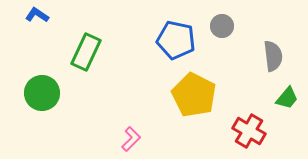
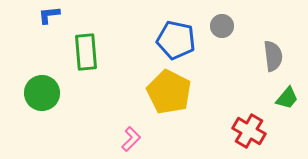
blue L-shape: moved 12 px right; rotated 40 degrees counterclockwise
green rectangle: rotated 30 degrees counterclockwise
yellow pentagon: moved 25 px left, 3 px up
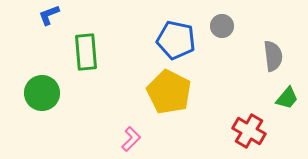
blue L-shape: rotated 15 degrees counterclockwise
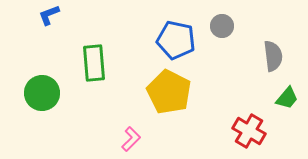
green rectangle: moved 8 px right, 11 px down
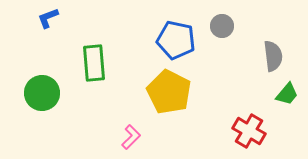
blue L-shape: moved 1 px left, 3 px down
green trapezoid: moved 4 px up
pink L-shape: moved 2 px up
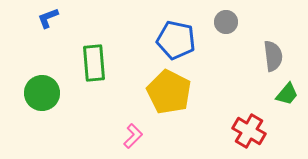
gray circle: moved 4 px right, 4 px up
pink L-shape: moved 2 px right, 1 px up
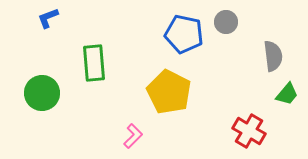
blue pentagon: moved 8 px right, 6 px up
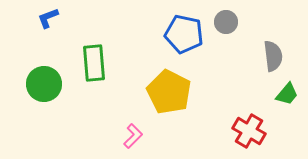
green circle: moved 2 px right, 9 px up
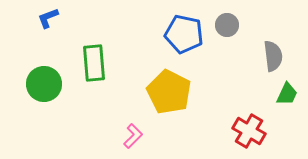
gray circle: moved 1 px right, 3 px down
green trapezoid: rotated 15 degrees counterclockwise
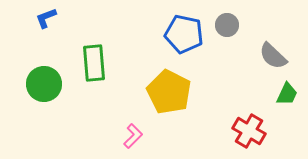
blue L-shape: moved 2 px left
gray semicircle: rotated 140 degrees clockwise
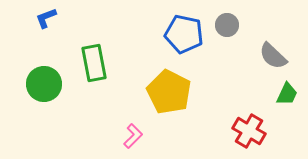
green rectangle: rotated 6 degrees counterclockwise
